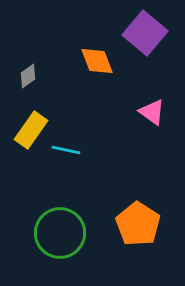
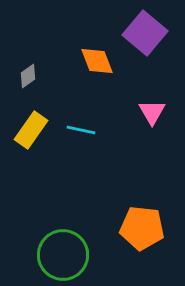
pink triangle: rotated 24 degrees clockwise
cyan line: moved 15 px right, 20 px up
orange pentagon: moved 4 px right, 4 px down; rotated 27 degrees counterclockwise
green circle: moved 3 px right, 22 px down
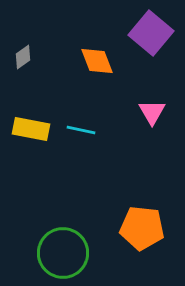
purple square: moved 6 px right
gray diamond: moved 5 px left, 19 px up
yellow rectangle: moved 1 px up; rotated 66 degrees clockwise
green circle: moved 2 px up
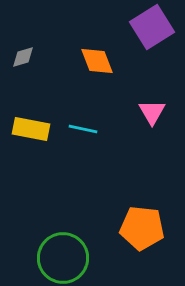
purple square: moved 1 px right, 6 px up; rotated 18 degrees clockwise
gray diamond: rotated 20 degrees clockwise
cyan line: moved 2 px right, 1 px up
green circle: moved 5 px down
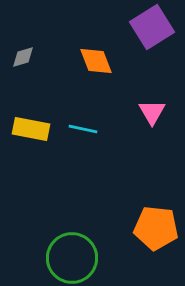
orange diamond: moved 1 px left
orange pentagon: moved 14 px right
green circle: moved 9 px right
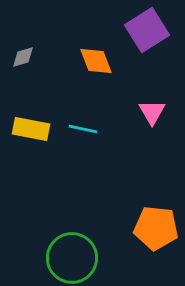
purple square: moved 5 px left, 3 px down
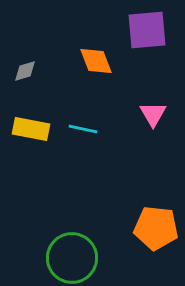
purple square: rotated 27 degrees clockwise
gray diamond: moved 2 px right, 14 px down
pink triangle: moved 1 px right, 2 px down
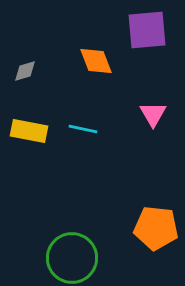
yellow rectangle: moved 2 px left, 2 px down
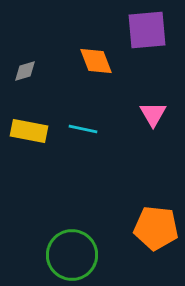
green circle: moved 3 px up
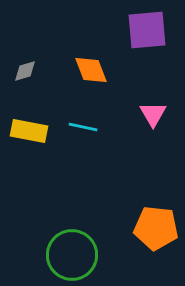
orange diamond: moved 5 px left, 9 px down
cyan line: moved 2 px up
